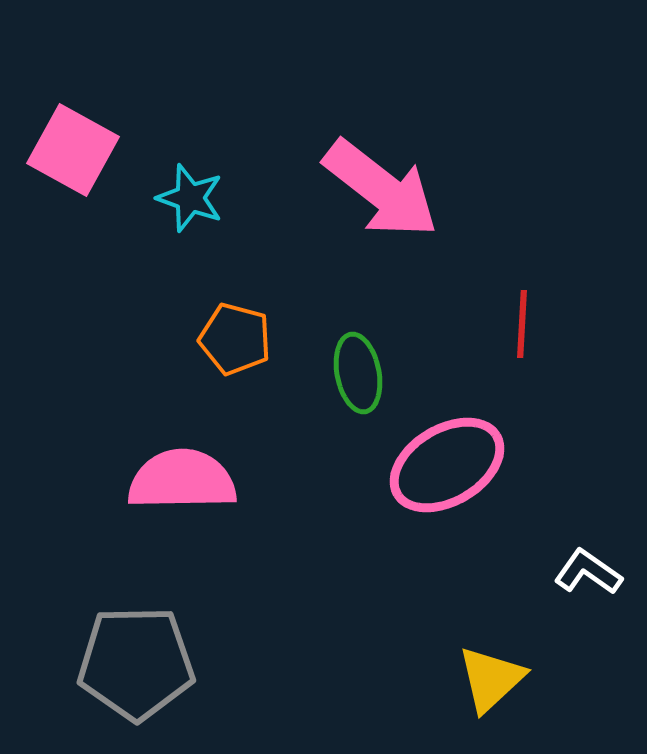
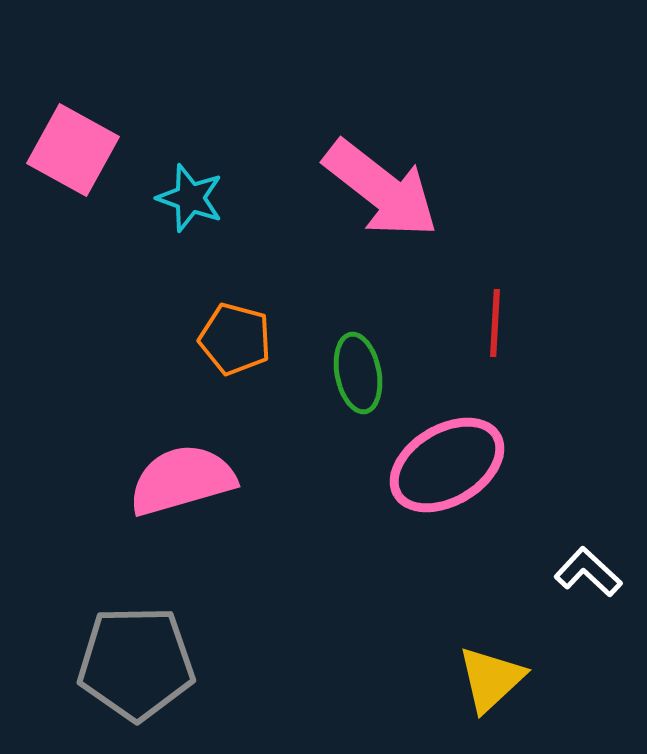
red line: moved 27 px left, 1 px up
pink semicircle: rotated 15 degrees counterclockwise
white L-shape: rotated 8 degrees clockwise
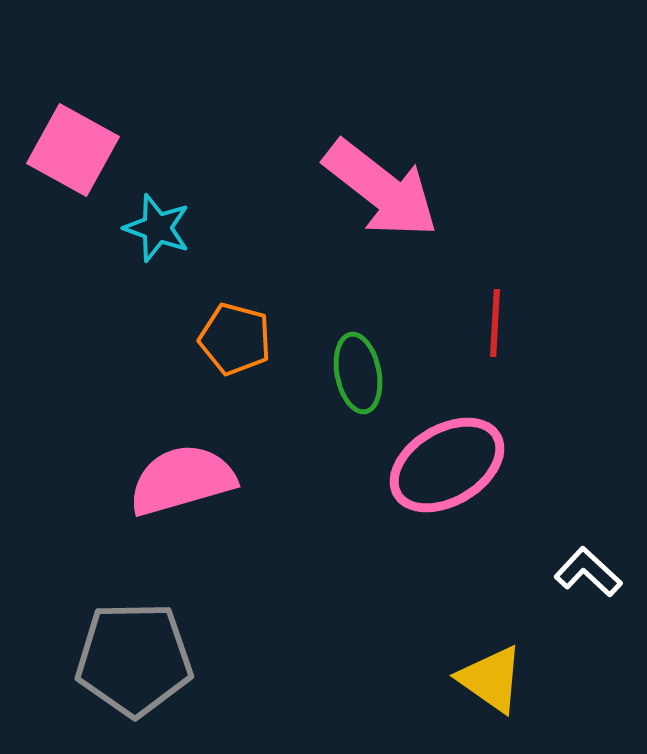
cyan star: moved 33 px left, 30 px down
gray pentagon: moved 2 px left, 4 px up
yellow triangle: rotated 42 degrees counterclockwise
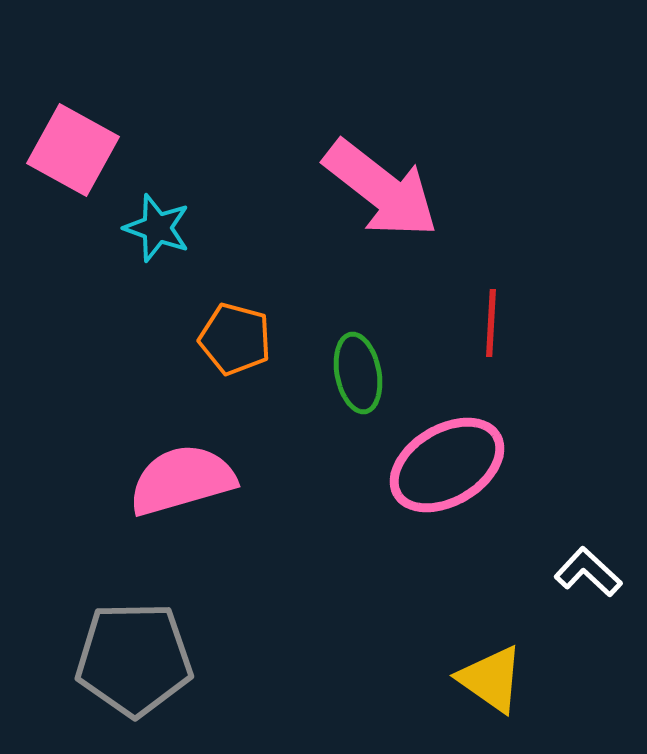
red line: moved 4 px left
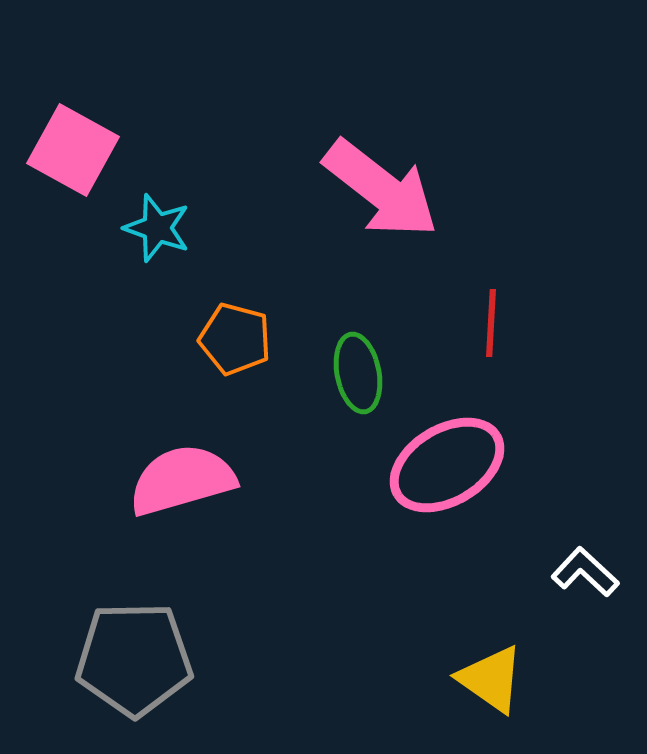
white L-shape: moved 3 px left
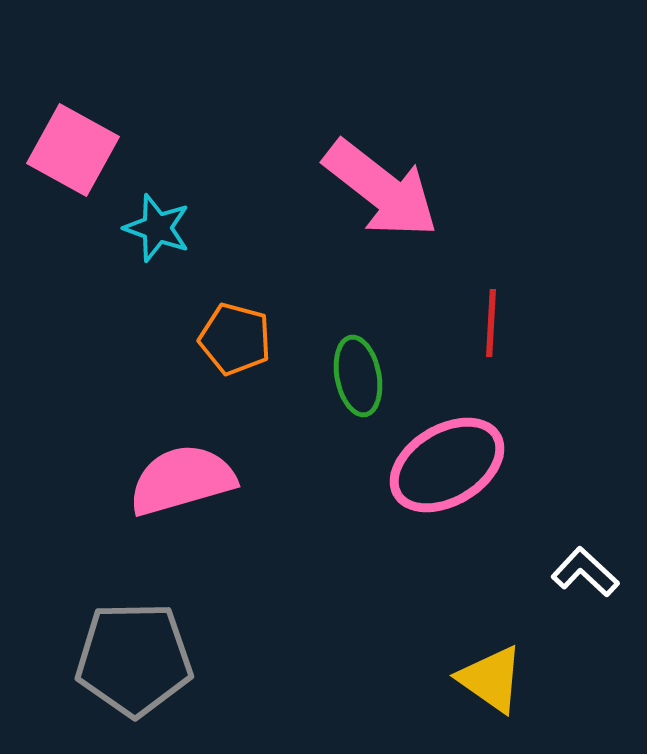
green ellipse: moved 3 px down
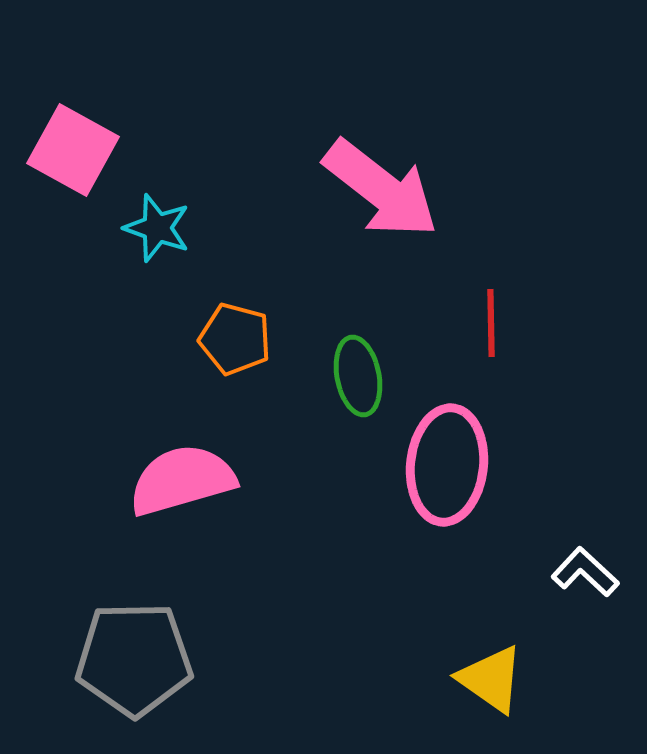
red line: rotated 4 degrees counterclockwise
pink ellipse: rotated 53 degrees counterclockwise
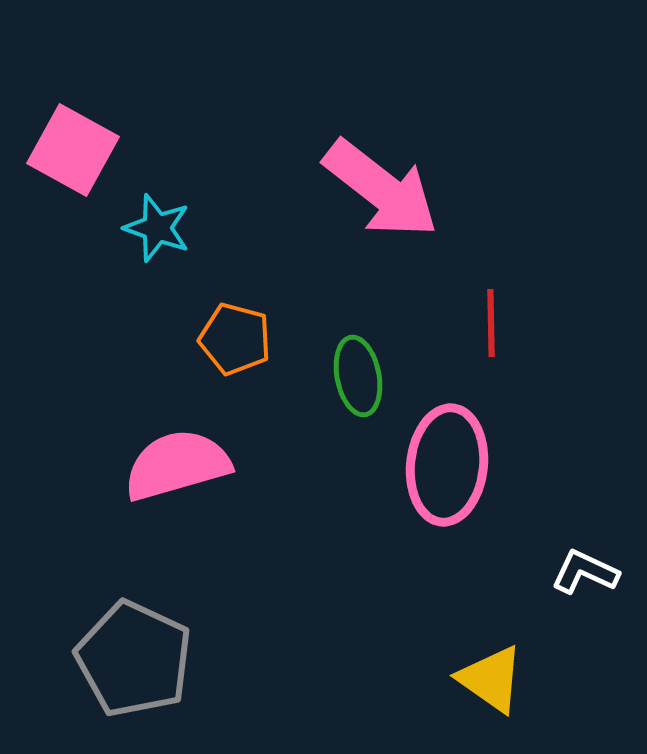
pink semicircle: moved 5 px left, 15 px up
white L-shape: rotated 18 degrees counterclockwise
gray pentagon: rotated 26 degrees clockwise
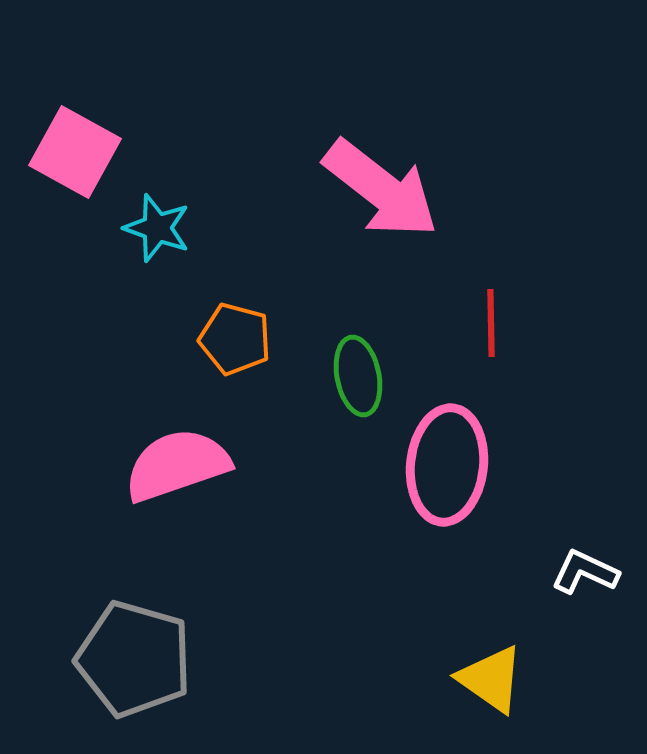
pink square: moved 2 px right, 2 px down
pink semicircle: rotated 3 degrees counterclockwise
gray pentagon: rotated 9 degrees counterclockwise
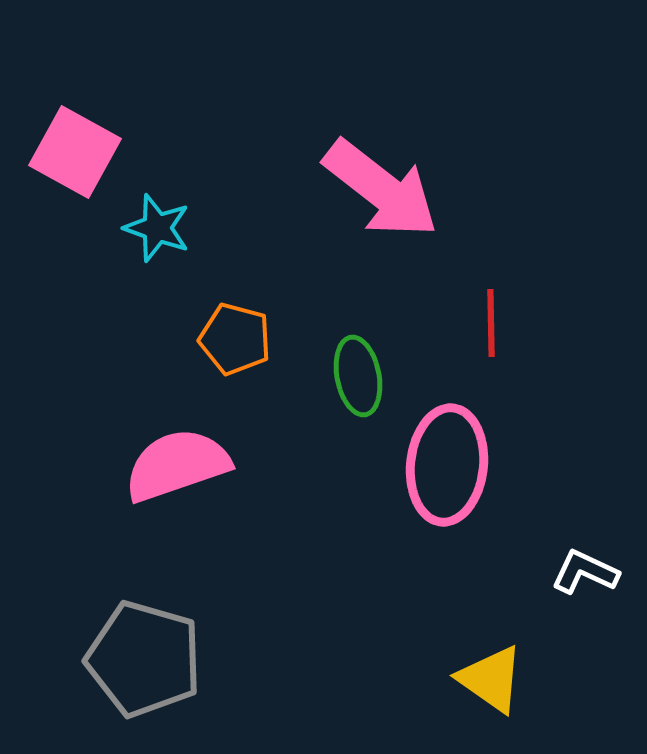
gray pentagon: moved 10 px right
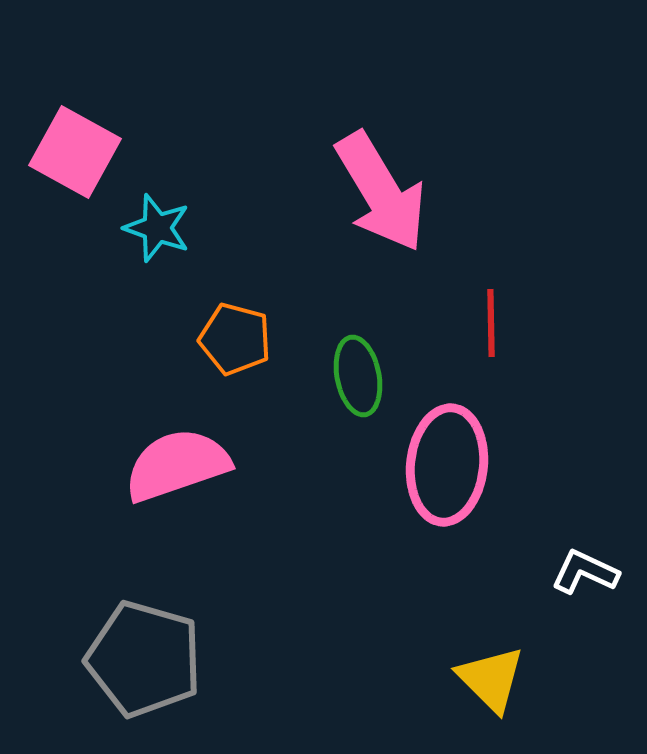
pink arrow: moved 3 px down; rotated 21 degrees clockwise
yellow triangle: rotated 10 degrees clockwise
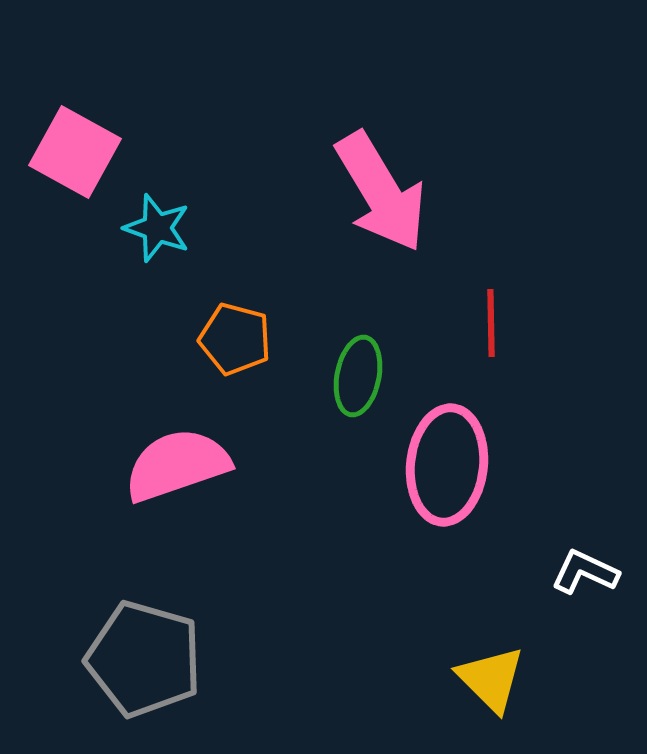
green ellipse: rotated 22 degrees clockwise
